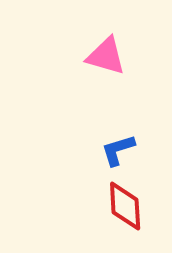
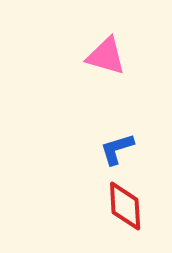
blue L-shape: moved 1 px left, 1 px up
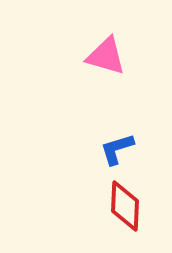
red diamond: rotated 6 degrees clockwise
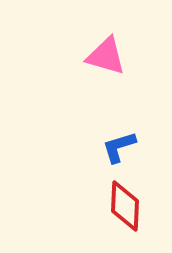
blue L-shape: moved 2 px right, 2 px up
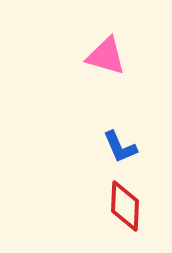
blue L-shape: moved 1 px right; rotated 96 degrees counterclockwise
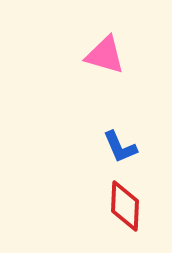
pink triangle: moved 1 px left, 1 px up
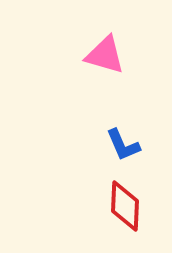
blue L-shape: moved 3 px right, 2 px up
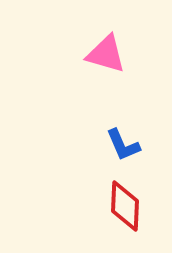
pink triangle: moved 1 px right, 1 px up
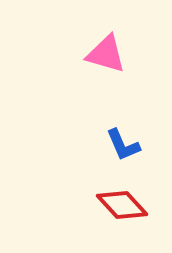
red diamond: moved 3 px left, 1 px up; rotated 45 degrees counterclockwise
